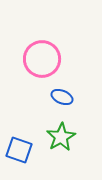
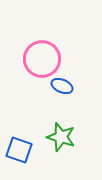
blue ellipse: moved 11 px up
green star: rotated 24 degrees counterclockwise
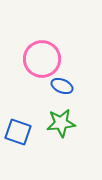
green star: moved 14 px up; rotated 24 degrees counterclockwise
blue square: moved 1 px left, 18 px up
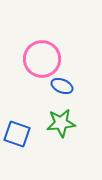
blue square: moved 1 px left, 2 px down
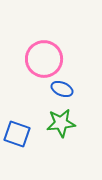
pink circle: moved 2 px right
blue ellipse: moved 3 px down
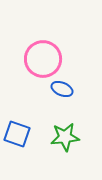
pink circle: moved 1 px left
green star: moved 4 px right, 14 px down
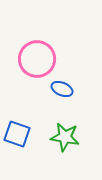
pink circle: moved 6 px left
green star: rotated 16 degrees clockwise
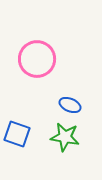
blue ellipse: moved 8 px right, 16 px down
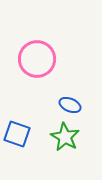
green star: rotated 20 degrees clockwise
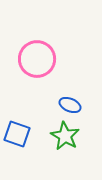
green star: moved 1 px up
